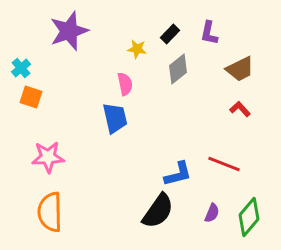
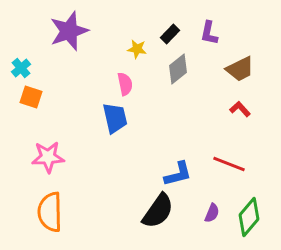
red line: moved 5 px right
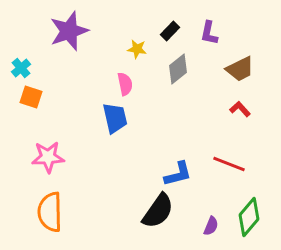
black rectangle: moved 3 px up
purple semicircle: moved 1 px left, 13 px down
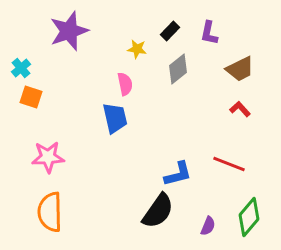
purple semicircle: moved 3 px left
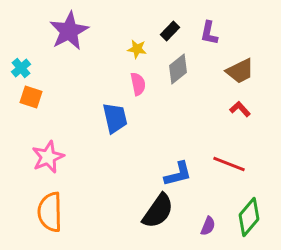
purple star: rotated 9 degrees counterclockwise
brown trapezoid: moved 2 px down
pink semicircle: moved 13 px right
pink star: rotated 20 degrees counterclockwise
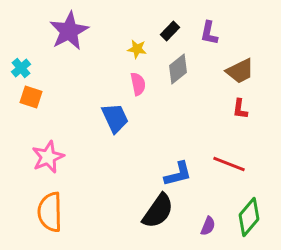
red L-shape: rotated 130 degrees counterclockwise
blue trapezoid: rotated 12 degrees counterclockwise
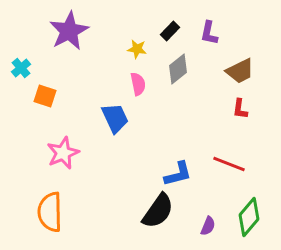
orange square: moved 14 px right, 1 px up
pink star: moved 15 px right, 4 px up
